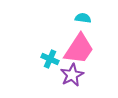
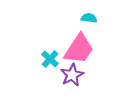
cyan semicircle: moved 6 px right
cyan cross: rotated 18 degrees clockwise
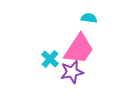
purple star: moved 3 px up; rotated 15 degrees clockwise
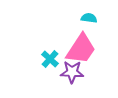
pink trapezoid: moved 2 px right
purple star: rotated 15 degrees clockwise
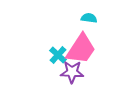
cyan cross: moved 8 px right, 4 px up
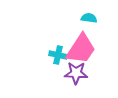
cyan cross: rotated 30 degrees counterclockwise
purple star: moved 4 px right, 1 px down
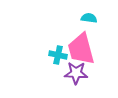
pink trapezoid: rotated 132 degrees clockwise
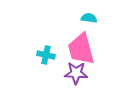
cyan cross: moved 12 px left
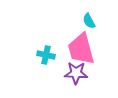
cyan semicircle: moved 3 px down; rotated 126 degrees counterclockwise
